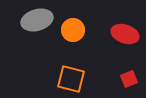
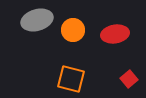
red ellipse: moved 10 px left; rotated 28 degrees counterclockwise
red square: rotated 18 degrees counterclockwise
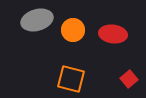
red ellipse: moved 2 px left; rotated 16 degrees clockwise
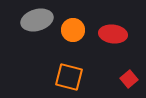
orange square: moved 2 px left, 2 px up
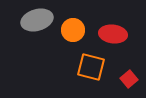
orange square: moved 22 px right, 10 px up
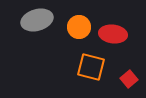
orange circle: moved 6 px right, 3 px up
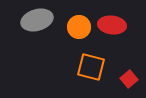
red ellipse: moved 1 px left, 9 px up
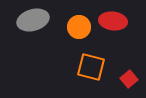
gray ellipse: moved 4 px left
red ellipse: moved 1 px right, 4 px up
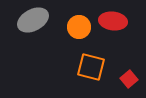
gray ellipse: rotated 12 degrees counterclockwise
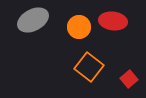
orange square: moved 2 px left; rotated 24 degrees clockwise
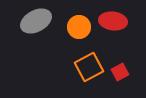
gray ellipse: moved 3 px right, 1 px down
orange square: rotated 24 degrees clockwise
red square: moved 9 px left, 7 px up; rotated 12 degrees clockwise
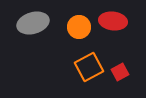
gray ellipse: moved 3 px left, 2 px down; rotated 12 degrees clockwise
